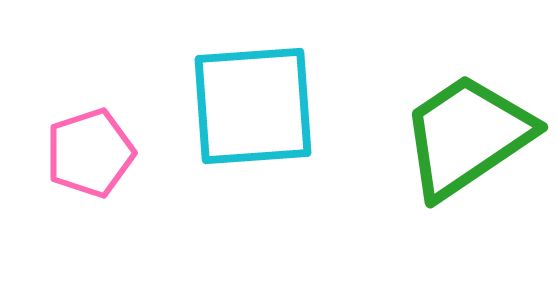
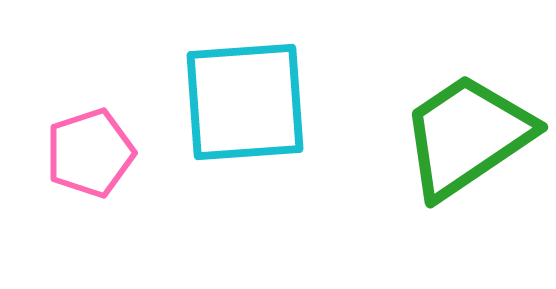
cyan square: moved 8 px left, 4 px up
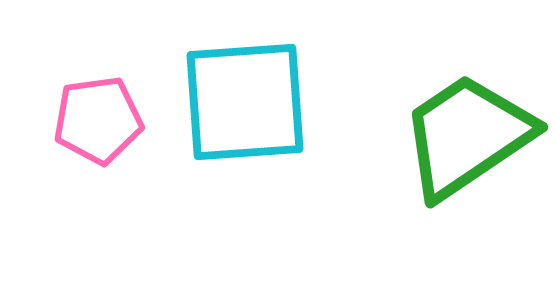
pink pentagon: moved 8 px right, 33 px up; rotated 10 degrees clockwise
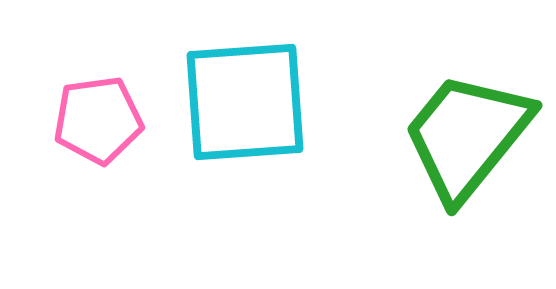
green trapezoid: rotated 17 degrees counterclockwise
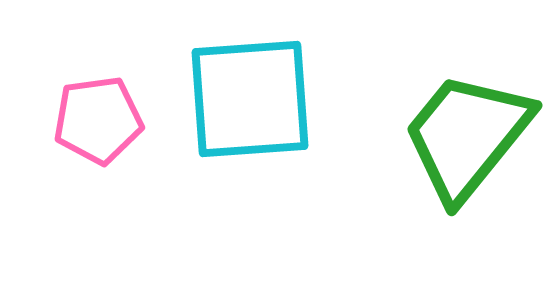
cyan square: moved 5 px right, 3 px up
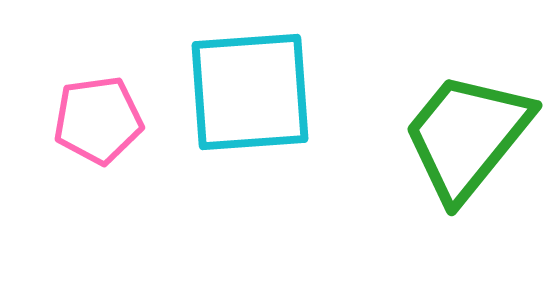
cyan square: moved 7 px up
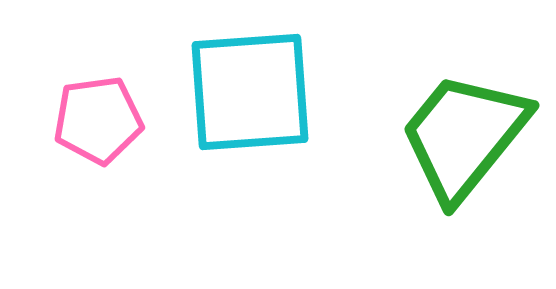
green trapezoid: moved 3 px left
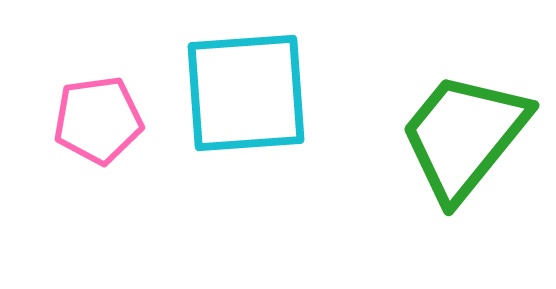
cyan square: moved 4 px left, 1 px down
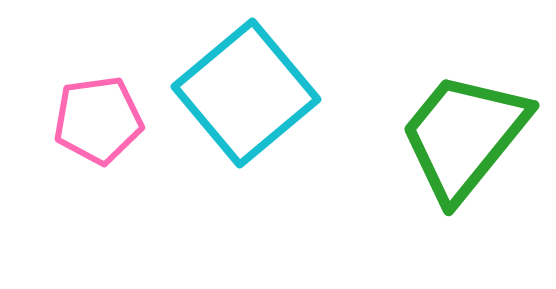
cyan square: rotated 36 degrees counterclockwise
